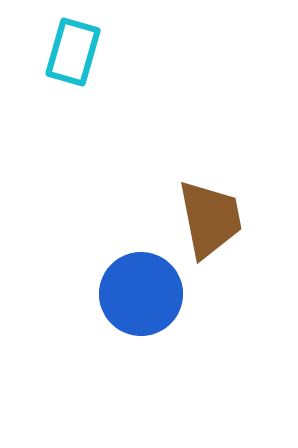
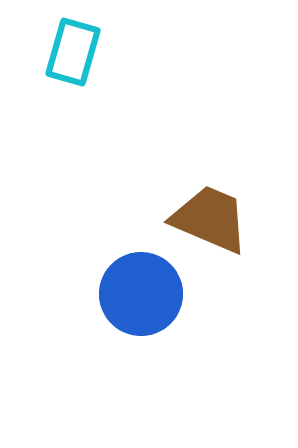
brown trapezoid: rotated 56 degrees counterclockwise
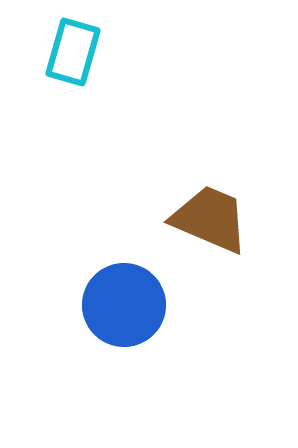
blue circle: moved 17 px left, 11 px down
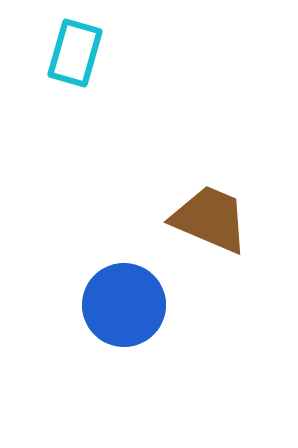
cyan rectangle: moved 2 px right, 1 px down
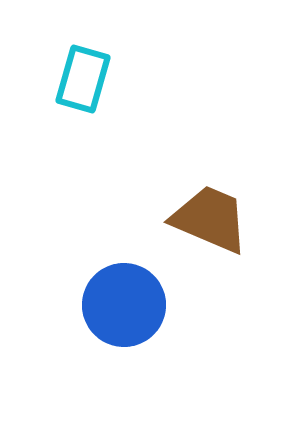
cyan rectangle: moved 8 px right, 26 px down
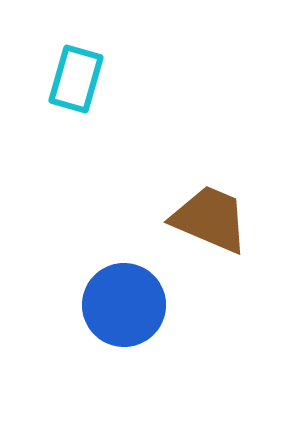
cyan rectangle: moved 7 px left
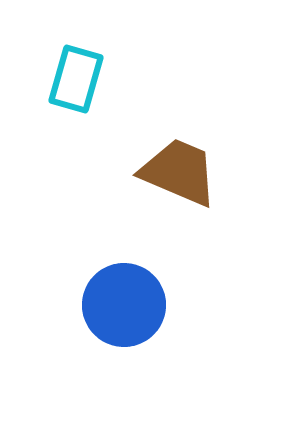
brown trapezoid: moved 31 px left, 47 px up
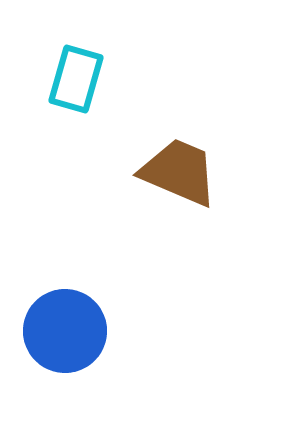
blue circle: moved 59 px left, 26 px down
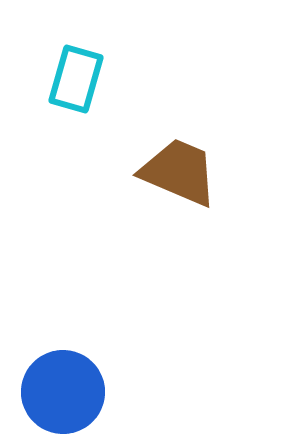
blue circle: moved 2 px left, 61 px down
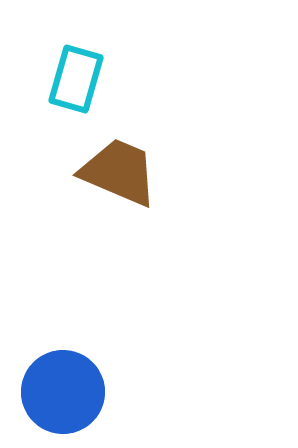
brown trapezoid: moved 60 px left
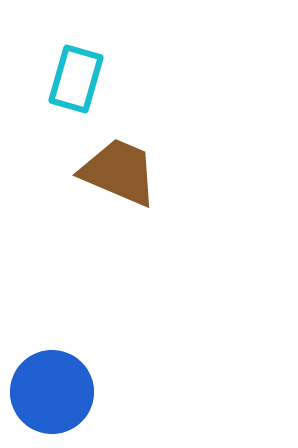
blue circle: moved 11 px left
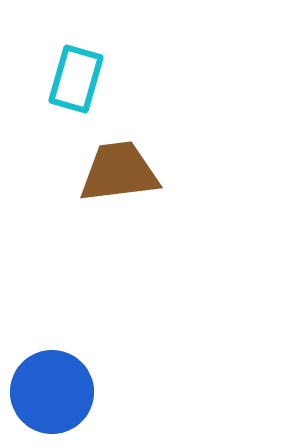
brown trapezoid: rotated 30 degrees counterclockwise
